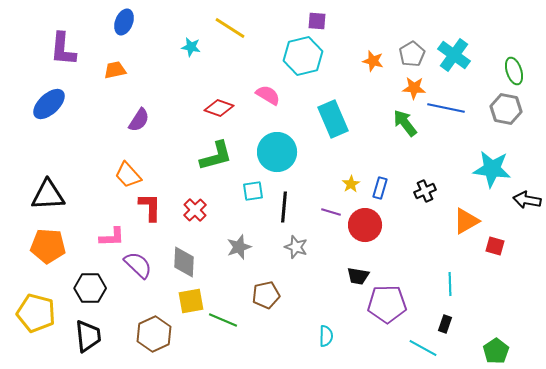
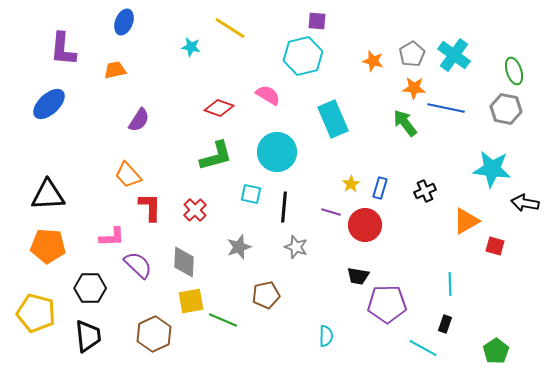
cyan square at (253, 191): moved 2 px left, 3 px down; rotated 20 degrees clockwise
black arrow at (527, 200): moved 2 px left, 3 px down
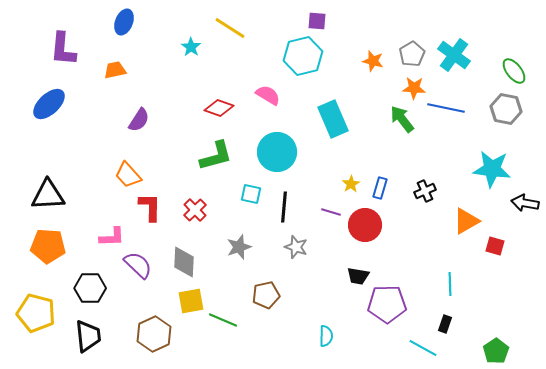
cyan star at (191, 47): rotated 24 degrees clockwise
green ellipse at (514, 71): rotated 20 degrees counterclockwise
green arrow at (405, 123): moved 3 px left, 4 px up
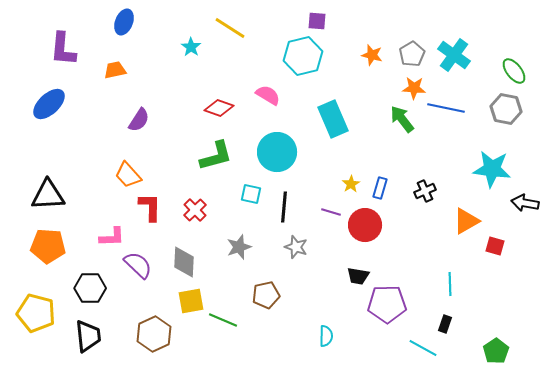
orange star at (373, 61): moved 1 px left, 6 px up
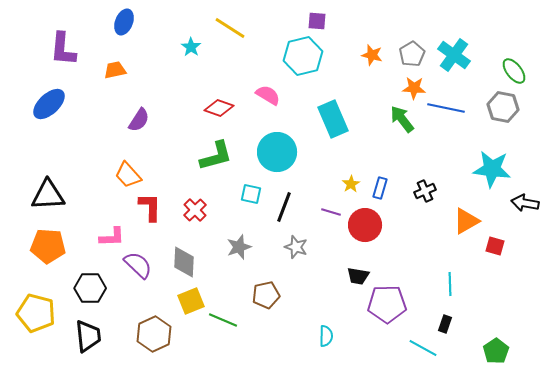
gray hexagon at (506, 109): moved 3 px left, 2 px up
black line at (284, 207): rotated 16 degrees clockwise
yellow square at (191, 301): rotated 12 degrees counterclockwise
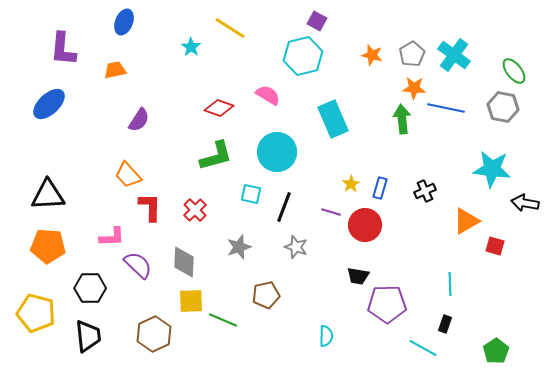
purple square at (317, 21): rotated 24 degrees clockwise
green arrow at (402, 119): rotated 32 degrees clockwise
yellow square at (191, 301): rotated 20 degrees clockwise
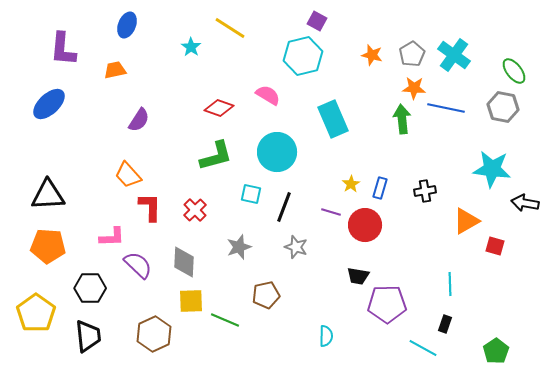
blue ellipse at (124, 22): moved 3 px right, 3 px down
black cross at (425, 191): rotated 15 degrees clockwise
yellow pentagon at (36, 313): rotated 21 degrees clockwise
green line at (223, 320): moved 2 px right
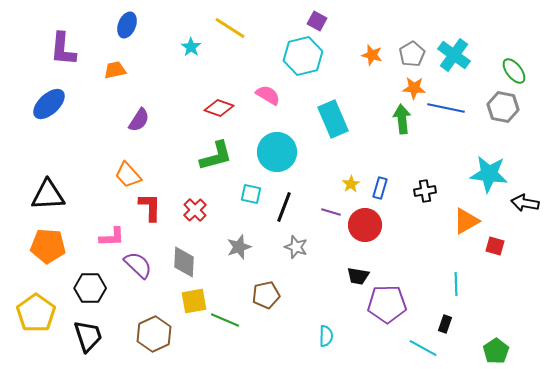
cyan star at (492, 169): moved 3 px left, 5 px down
cyan line at (450, 284): moved 6 px right
yellow square at (191, 301): moved 3 px right; rotated 8 degrees counterclockwise
black trapezoid at (88, 336): rotated 12 degrees counterclockwise
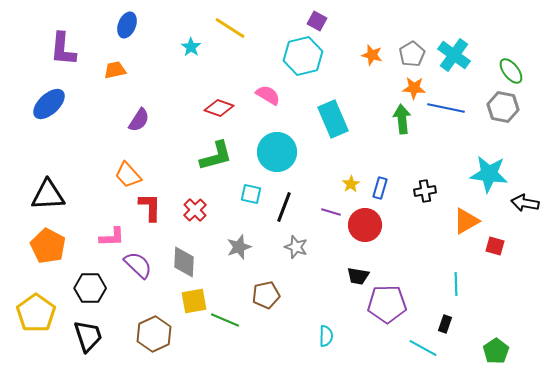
green ellipse at (514, 71): moved 3 px left
orange pentagon at (48, 246): rotated 24 degrees clockwise
